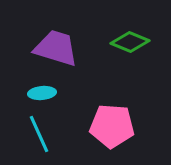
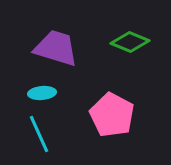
pink pentagon: moved 11 px up; rotated 24 degrees clockwise
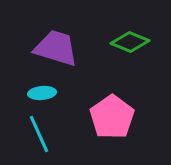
pink pentagon: moved 2 px down; rotated 9 degrees clockwise
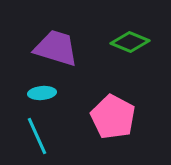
pink pentagon: moved 1 px right; rotated 9 degrees counterclockwise
cyan line: moved 2 px left, 2 px down
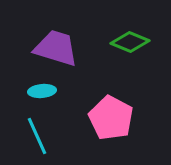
cyan ellipse: moved 2 px up
pink pentagon: moved 2 px left, 1 px down
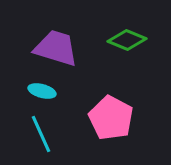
green diamond: moved 3 px left, 2 px up
cyan ellipse: rotated 20 degrees clockwise
cyan line: moved 4 px right, 2 px up
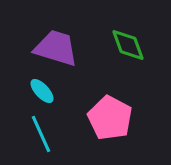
green diamond: moved 1 px right, 5 px down; rotated 48 degrees clockwise
cyan ellipse: rotated 32 degrees clockwise
pink pentagon: moved 1 px left
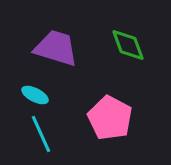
cyan ellipse: moved 7 px left, 4 px down; rotated 20 degrees counterclockwise
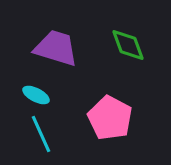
cyan ellipse: moved 1 px right
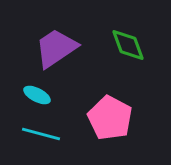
purple trapezoid: rotated 51 degrees counterclockwise
cyan ellipse: moved 1 px right
cyan line: rotated 51 degrees counterclockwise
